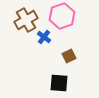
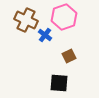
pink hexagon: moved 2 px right, 1 px down
brown cross: rotated 35 degrees counterclockwise
blue cross: moved 1 px right, 2 px up
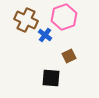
black square: moved 8 px left, 5 px up
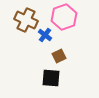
brown square: moved 10 px left
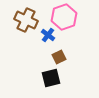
blue cross: moved 3 px right
brown square: moved 1 px down
black square: rotated 18 degrees counterclockwise
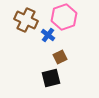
brown square: moved 1 px right
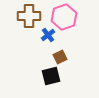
brown cross: moved 3 px right, 4 px up; rotated 25 degrees counterclockwise
blue cross: rotated 16 degrees clockwise
black square: moved 2 px up
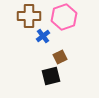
blue cross: moved 5 px left, 1 px down
